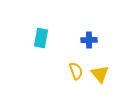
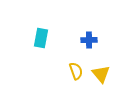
yellow triangle: moved 1 px right
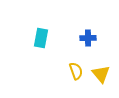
blue cross: moved 1 px left, 2 px up
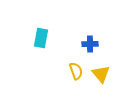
blue cross: moved 2 px right, 6 px down
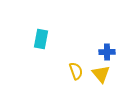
cyan rectangle: moved 1 px down
blue cross: moved 17 px right, 8 px down
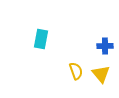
blue cross: moved 2 px left, 6 px up
